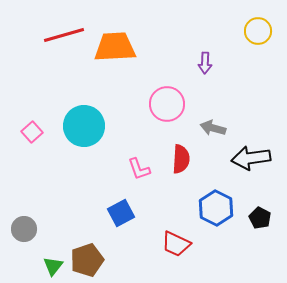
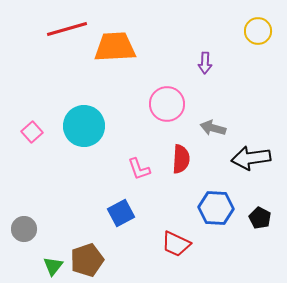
red line: moved 3 px right, 6 px up
blue hexagon: rotated 24 degrees counterclockwise
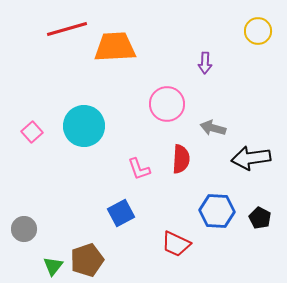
blue hexagon: moved 1 px right, 3 px down
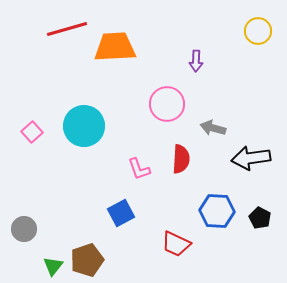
purple arrow: moved 9 px left, 2 px up
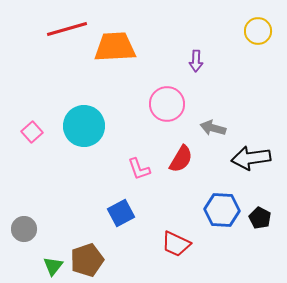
red semicircle: rotated 28 degrees clockwise
blue hexagon: moved 5 px right, 1 px up
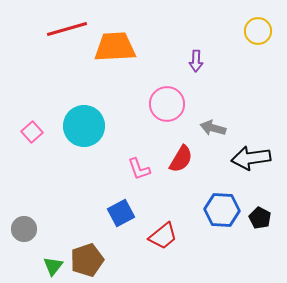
red trapezoid: moved 13 px left, 8 px up; rotated 64 degrees counterclockwise
